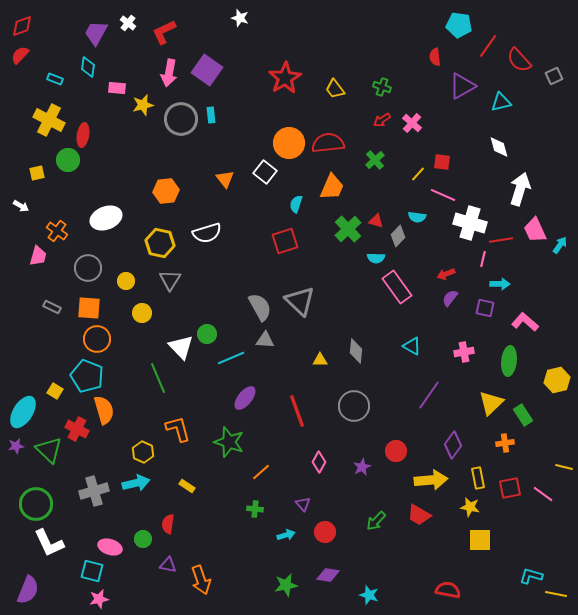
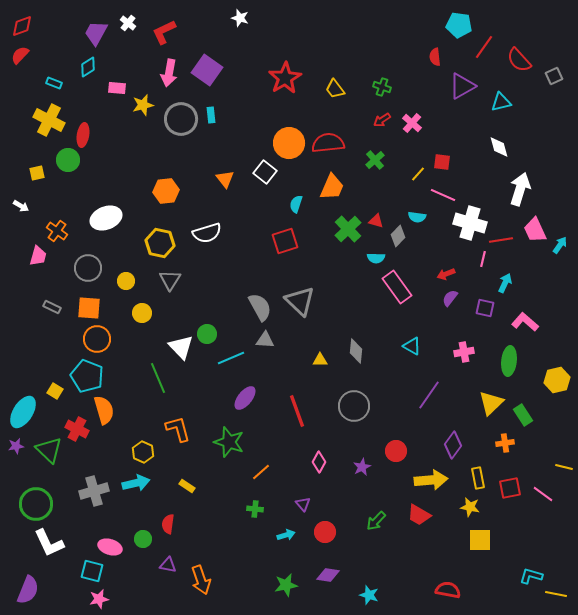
red line at (488, 46): moved 4 px left, 1 px down
cyan diamond at (88, 67): rotated 50 degrees clockwise
cyan rectangle at (55, 79): moved 1 px left, 4 px down
cyan arrow at (500, 284): moved 5 px right, 1 px up; rotated 66 degrees counterclockwise
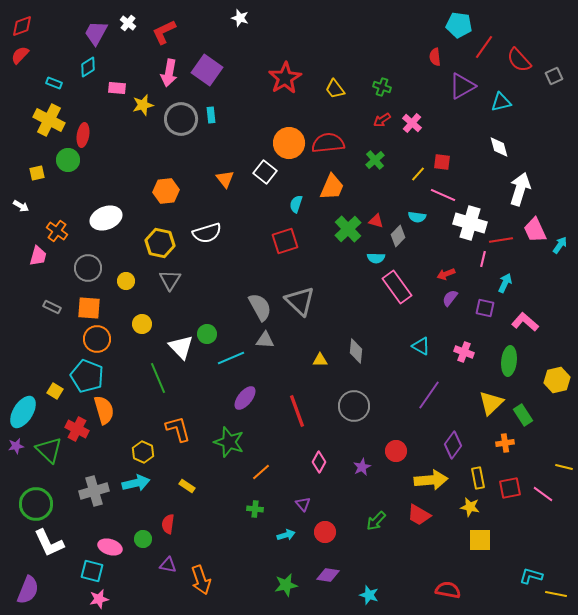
yellow circle at (142, 313): moved 11 px down
cyan triangle at (412, 346): moved 9 px right
pink cross at (464, 352): rotated 30 degrees clockwise
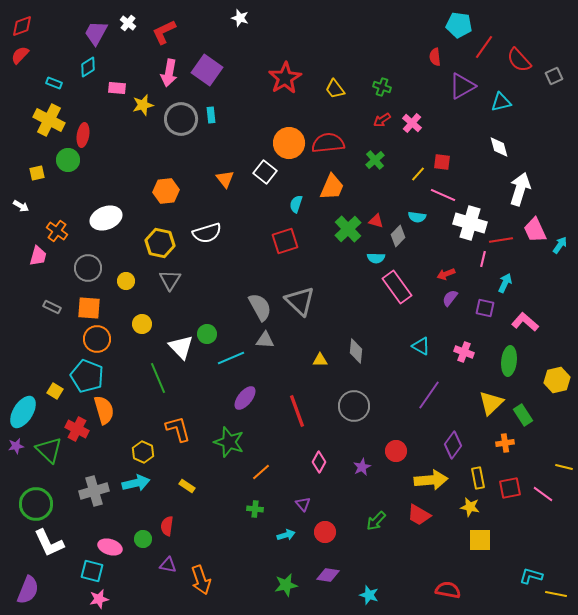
red semicircle at (168, 524): moved 1 px left, 2 px down
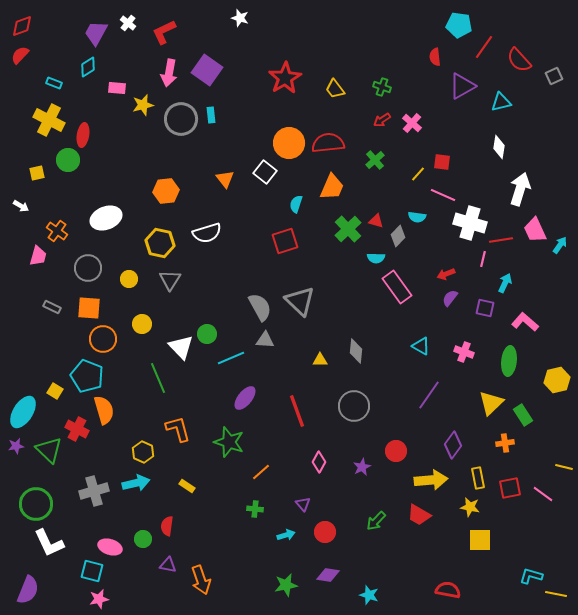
white diamond at (499, 147): rotated 25 degrees clockwise
yellow circle at (126, 281): moved 3 px right, 2 px up
orange circle at (97, 339): moved 6 px right
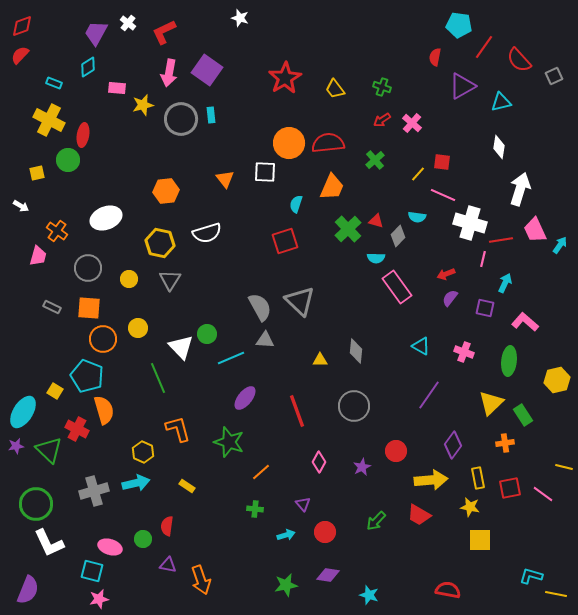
red semicircle at (435, 57): rotated 18 degrees clockwise
white square at (265, 172): rotated 35 degrees counterclockwise
yellow circle at (142, 324): moved 4 px left, 4 px down
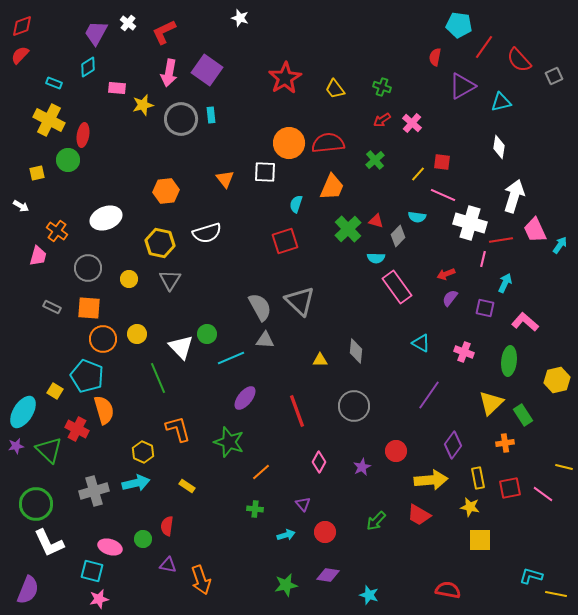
white arrow at (520, 189): moved 6 px left, 7 px down
yellow circle at (138, 328): moved 1 px left, 6 px down
cyan triangle at (421, 346): moved 3 px up
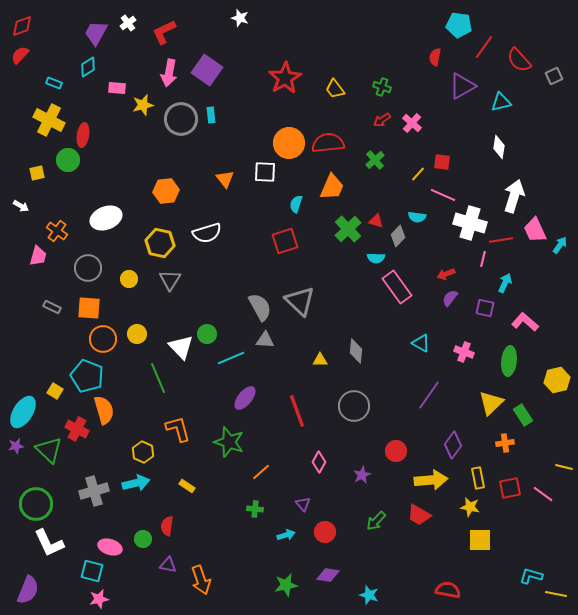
white cross at (128, 23): rotated 14 degrees clockwise
purple star at (362, 467): moved 8 px down
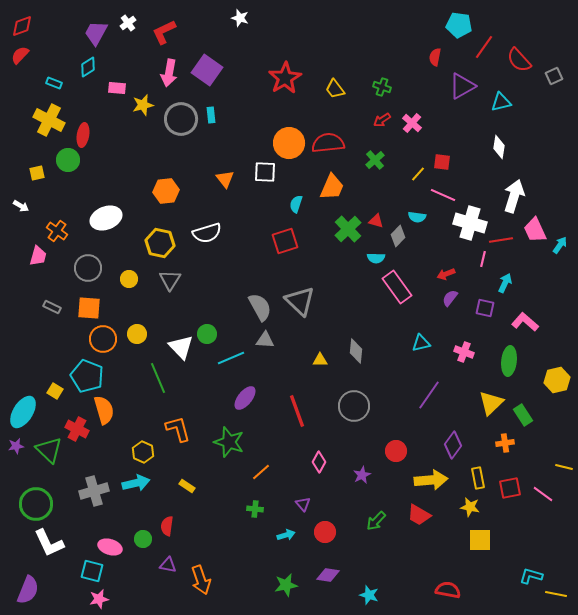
cyan triangle at (421, 343): rotated 42 degrees counterclockwise
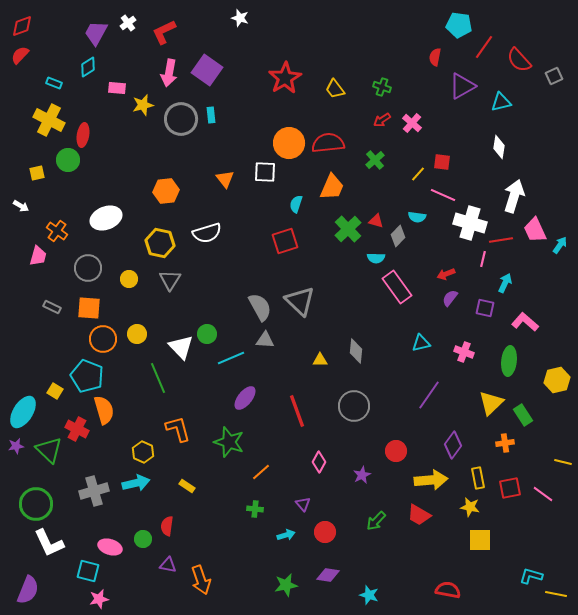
yellow line at (564, 467): moved 1 px left, 5 px up
cyan square at (92, 571): moved 4 px left
